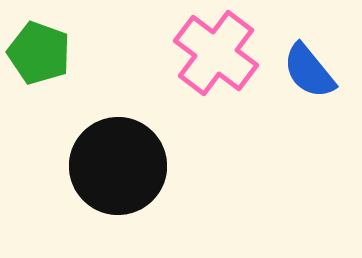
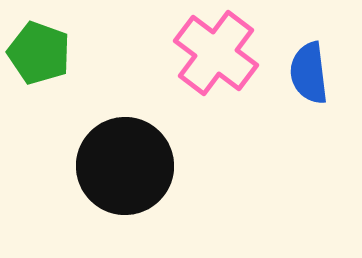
blue semicircle: moved 2 px down; rotated 32 degrees clockwise
black circle: moved 7 px right
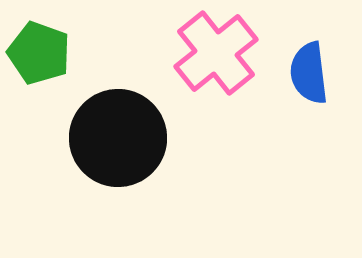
pink cross: rotated 14 degrees clockwise
black circle: moved 7 px left, 28 px up
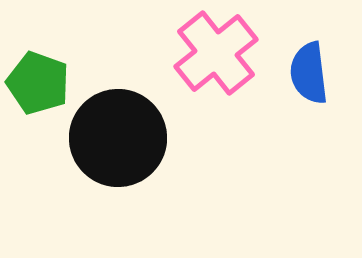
green pentagon: moved 1 px left, 30 px down
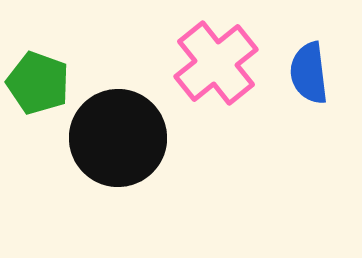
pink cross: moved 10 px down
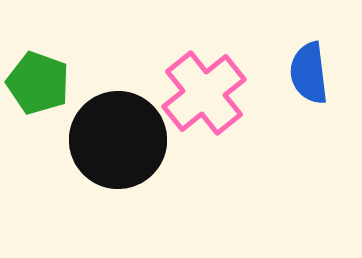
pink cross: moved 12 px left, 30 px down
black circle: moved 2 px down
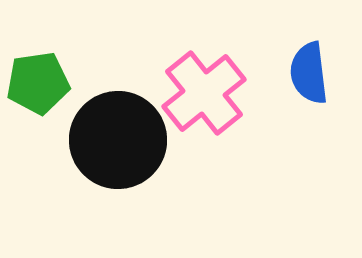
green pentagon: rotated 28 degrees counterclockwise
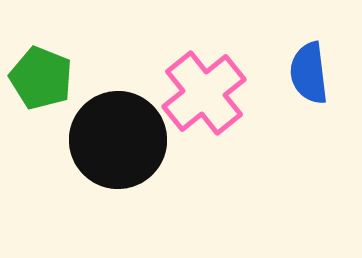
green pentagon: moved 3 px right, 5 px up; rotated 30 degrees clockwise
